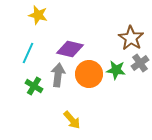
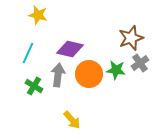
brown star: rotated 20 degrees clockwise
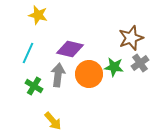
green star: moved 2 px left, 3 px up
yellow arrow: moved 19 px left, 1 px down
